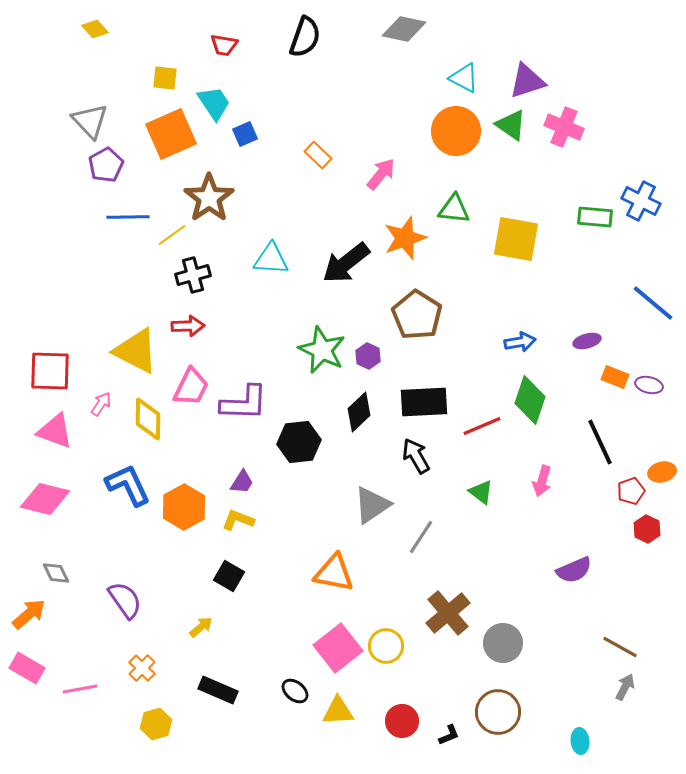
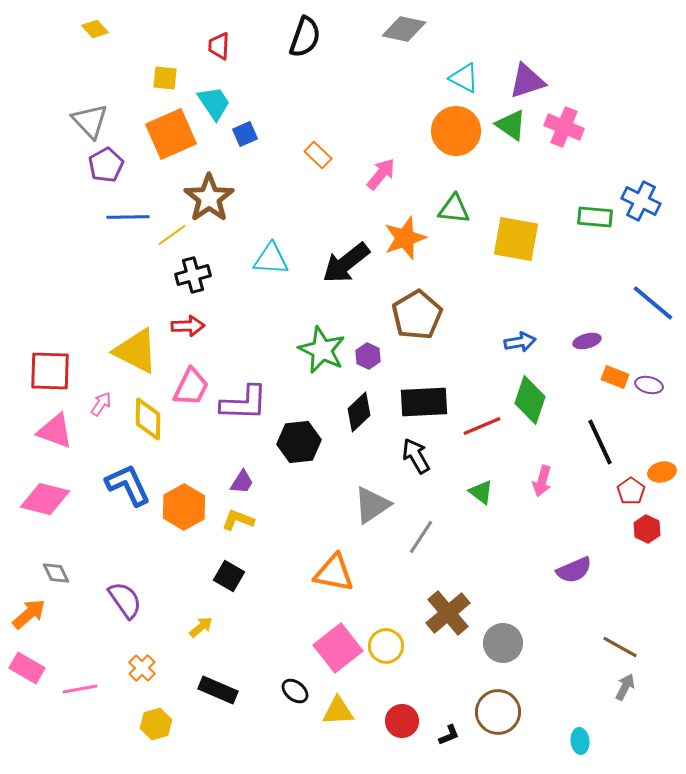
red trapezoid at (224, 45): moved 5 px left, 1 px down; rotated 84 degrees clockwise
brown pentagon at (417, 315): rotated 9 degrees clockwise
red pentagon at (631, 491): rotated 16 degrees counterclockwise
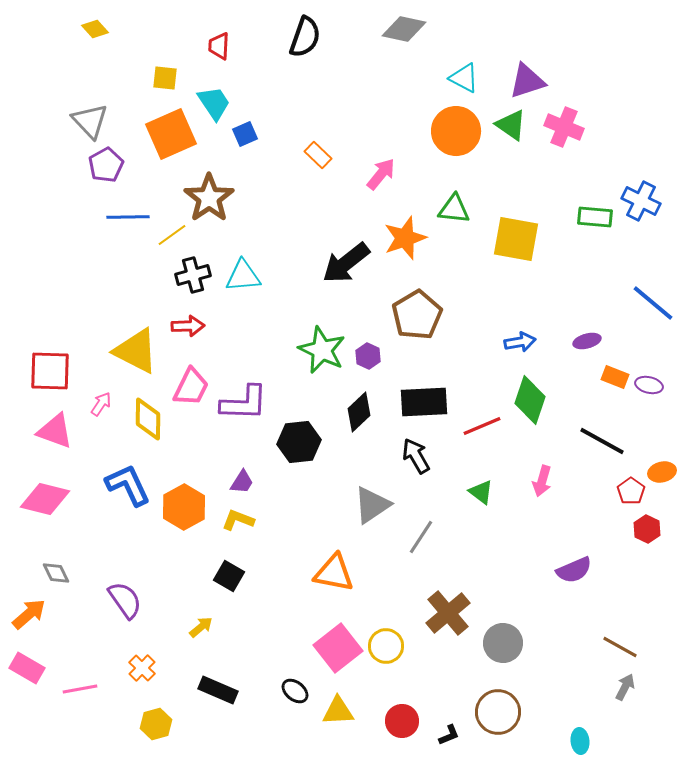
cyan triangle at (271, 259): moved 28 px left, 17 px down; rotated 9 degrees counterclockwise
black line at (600, 442): moved 2 px right, 1 px up; rotated 36 degrees counterclockwise
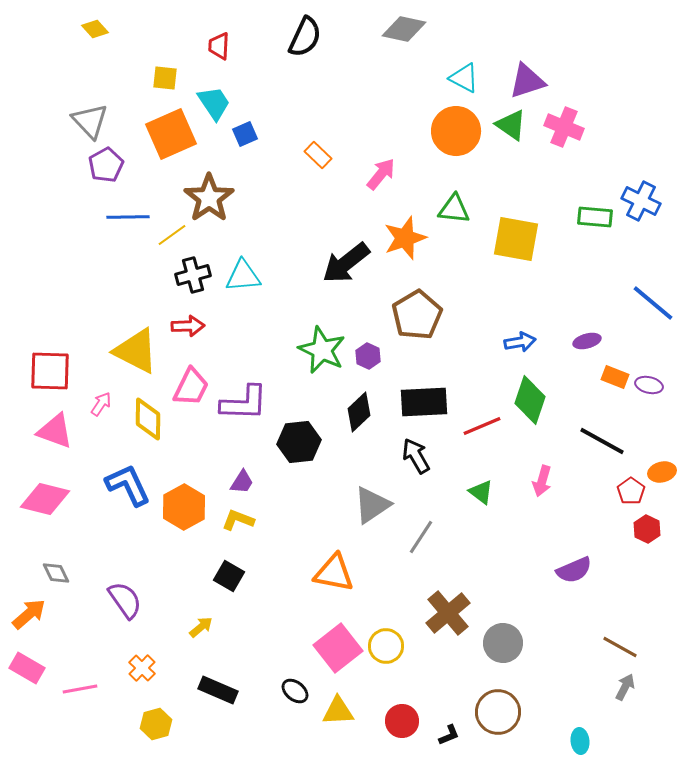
black semicircle at (305, 37): rotated 6 degrees clockwise
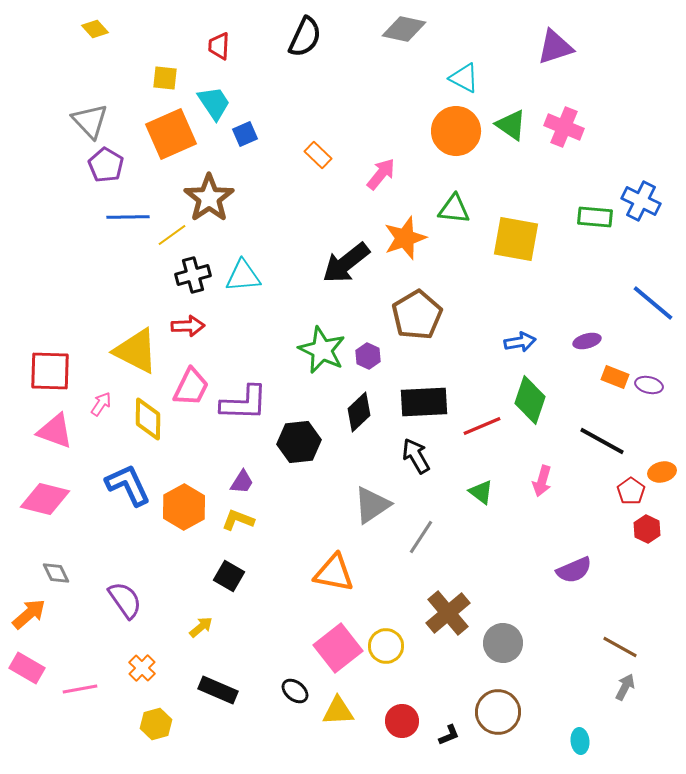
purple triangle at (527, 81): moved 28 px right, 34 px up
purple pentagon at (106, 165): rotated 12 degrees counterclockwise
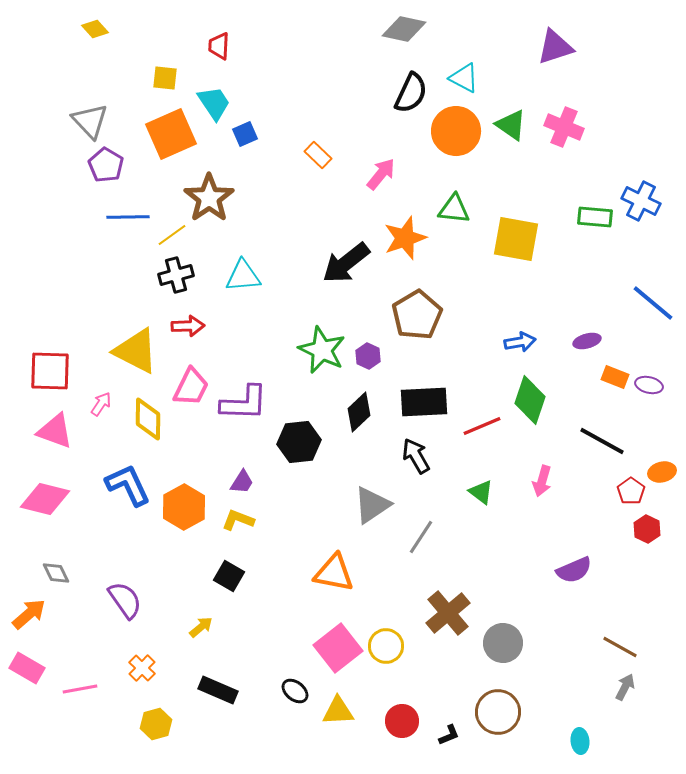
black semicircle at (305, 37): moved 106 px right, 56 px down
black cross at (193, 275): moved 17 px left
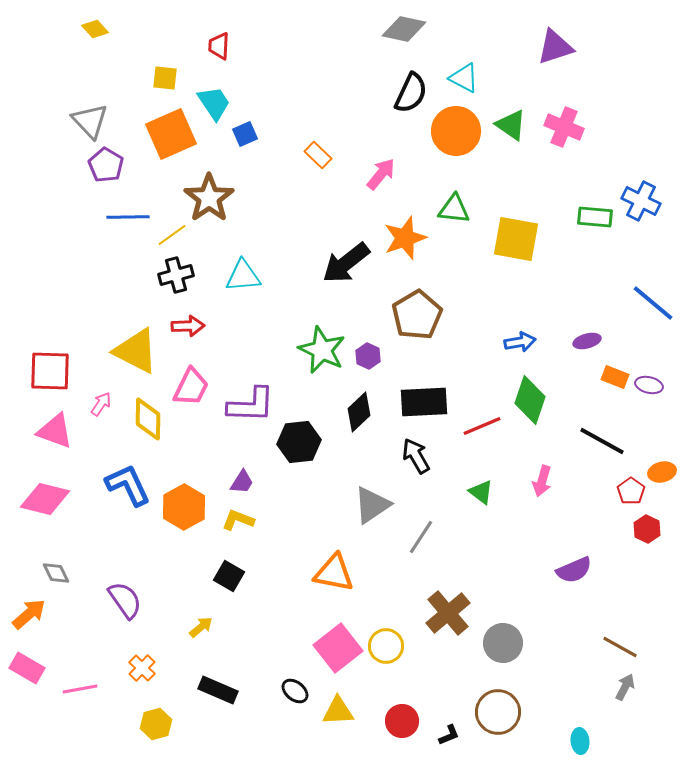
purple L-shape at (244, 403): moved 7 px right, 2 px down
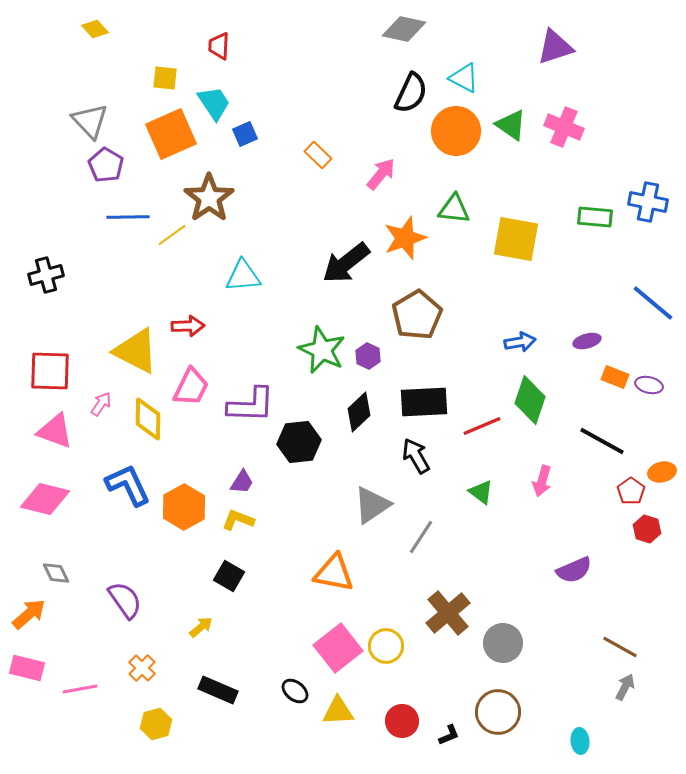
blue cross at (641, 201): moved 7 px right, 1 px down; rotated 15 degrees counterclockwise
black cross at (176, 275): moved 130 px left
red hexagon at (647, 529): rotated 8 degrees counterclockwise
pink rectangle at (27, 668): rotated 16 degrees counterclockwise
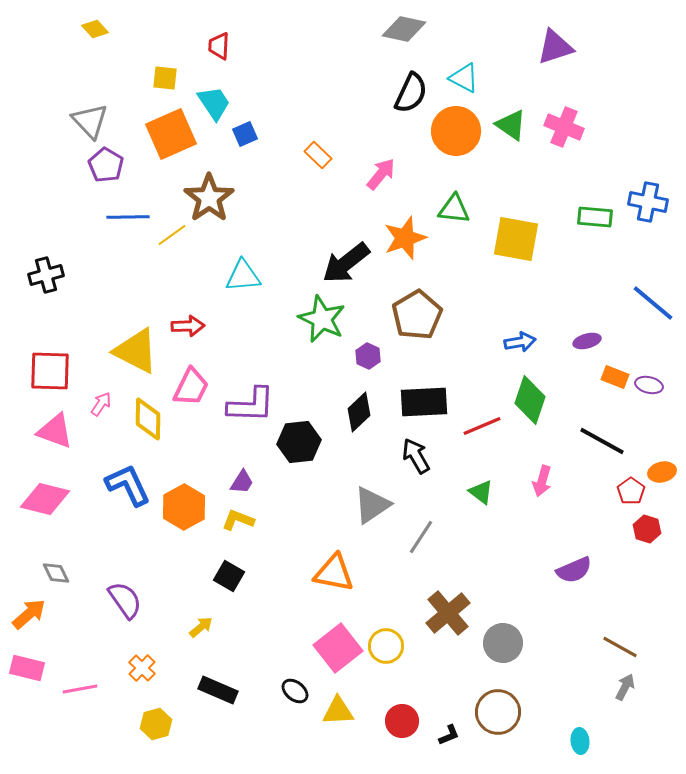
green star at (322, 350): moved 31 px up
